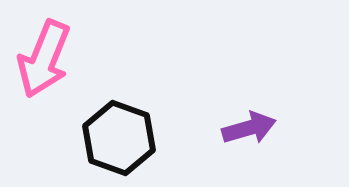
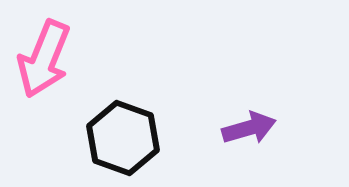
black hexagon: moved 4 px right
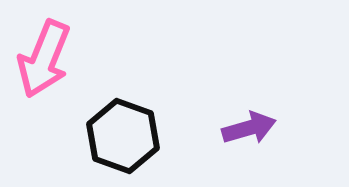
black hexagon: moved 2 px up
